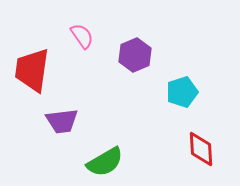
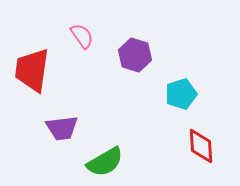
purple hexagon: rotated 20 degrees counterclockwise
cyan pentagon: moved 1 px left, 2 px down
purple trapezoid: moved 7 px down
red diamond: moved 3 px up
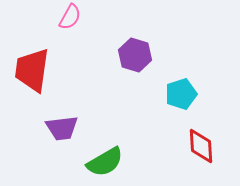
pink semicircle: moved 12 px left, 19 px up; rotated 64 degrees clockwise
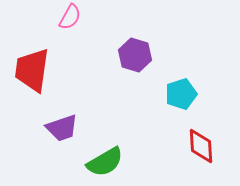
purple trapezoid: rotated 12 degrees counterclockwise
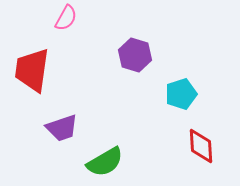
pink semicircle: moved 4 px left, 1 px down
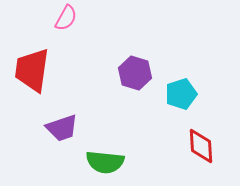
purple hexagon: moved 18 px down
green semicircle: rotated 36 degrees clockwise
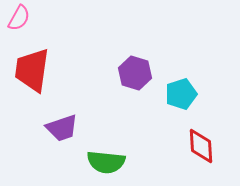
pink semicircle: moved 47 px left
green semicircle: moved 1 px right
